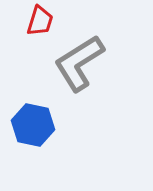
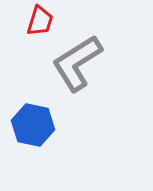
gray L-shape: moved 2 px left
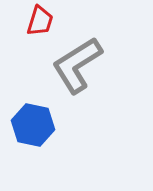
gray L-shape: moved 2 px down
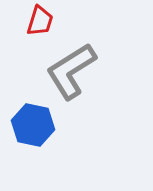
gray L-shape: moved 6 px left, 6 px down
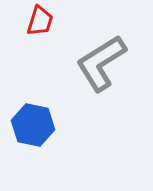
gray L-shape: moved 30 px right, 8 px up
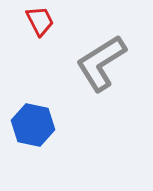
red trapezoid: rotated 44 degrees counterclockwise
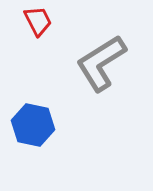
red trapezoid: moved 2 px left
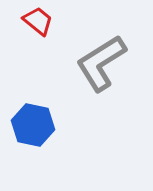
red trapezoid: rotated 24 degrees counterclockwise
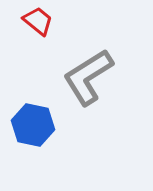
gray L-shape: moved 13 px left, 14 px down
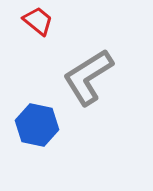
blue hexagon: moved 4 px right
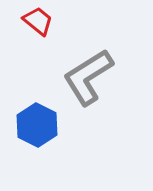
blue hexagon: rotated 15 degrees clockwise
